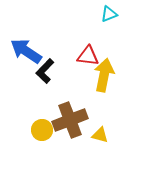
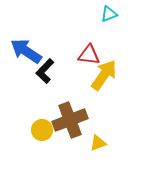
red triangle: moved 1 px right, 1 px up
yellow arrow: rotated 24 degrees clockwise
yellow triangle: moved 2 px left, 8 px down; rotated 36 degrees counterclockwise
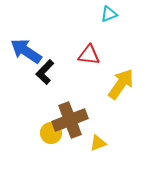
black L-shape: moved 1 px down
yellow arrow: moved 17 px right, 9 px down
yellow circle: moved 9 px right, 3 px down
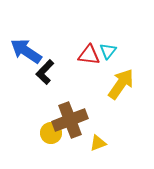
cyan triangle: moved 1 px left, 37 px down; rotated 30 degrees counterclockwise
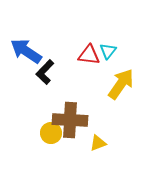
brown cross: rotated 24 degrees clockwise
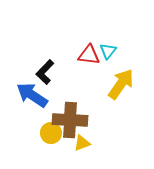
blue arrow: moved 6 px right, 44 px down
yellow triangle: moved 16 px left
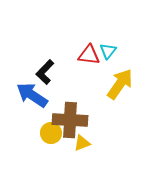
yellow arrow: moved 1 px left
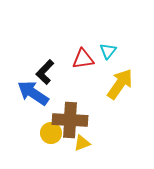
red triangle: moved 6 px left, 4 px down; rotated 15 degrees counterclockwise
blue arrow: moved 1 px right, 2 px up
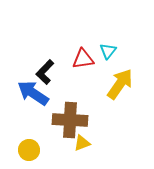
yellow circle: moved 22 px left, 17 px down
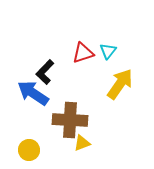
red triangle: moved 6 px up; rotated 10 degrees counterclockwise
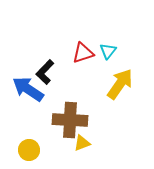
blue arrow: moved 5 px left, 4 px up
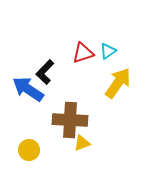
cyan triangle: rotated 18 degrees clockwise
yellow arrow: moved 2 px left, 1 px up
